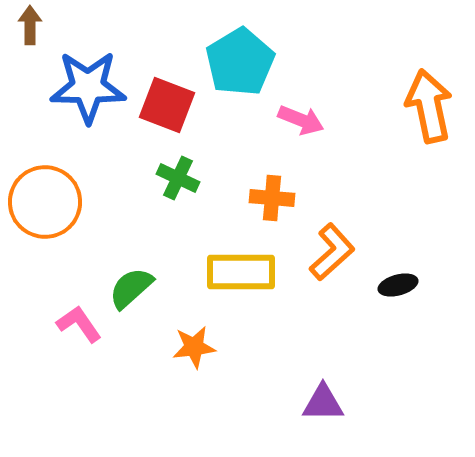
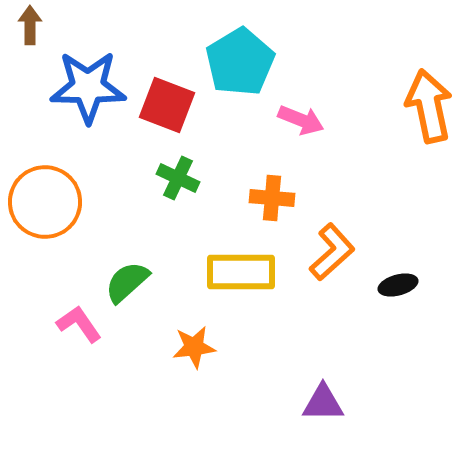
green semicircle: moved 4 px left, 6 px up
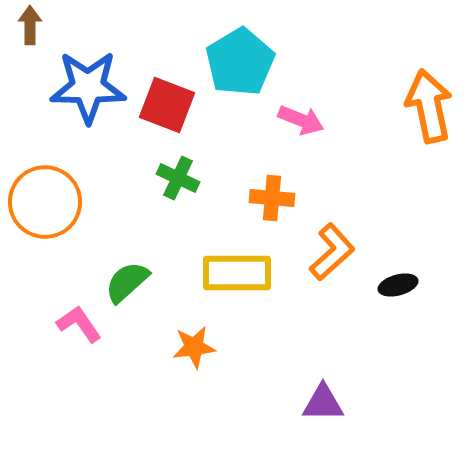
yellow rectangle: moved 4 px left, 1 px down
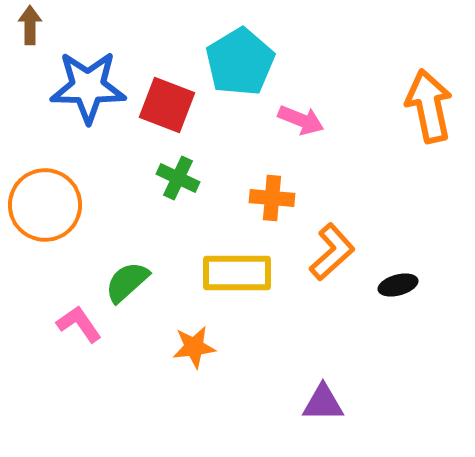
orange circle: moved 3 px down
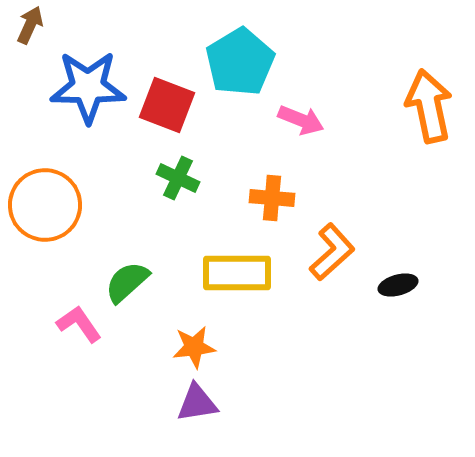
brown arrow: rotated 24 degrees clockwise
purple triangle: moved 126 px left; rotated 9 degrees counterclockwise
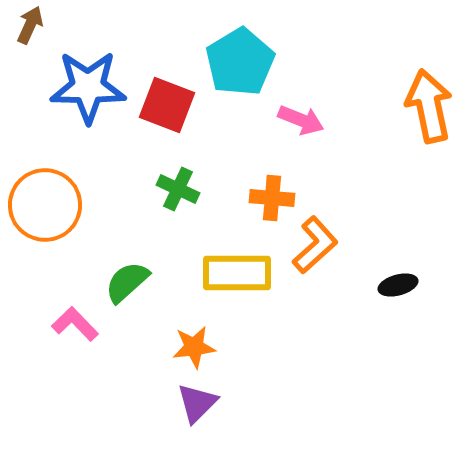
green cross: moved 11 px down
orange L-shape: moved 17 px left, 7 px up
pink L-shape: moved 4 px left; rotated 9 degrees counterclockwise
purple triangle: rotated 36 degrees counterclockwise
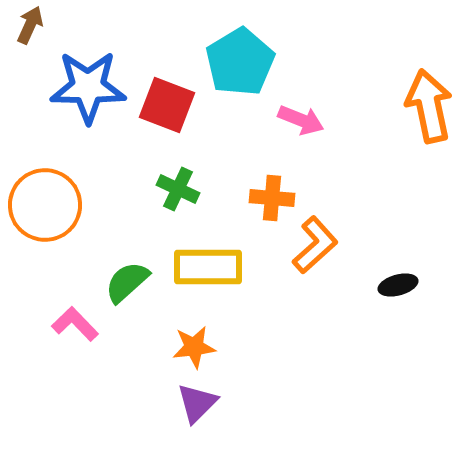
yellow rectangle: moved 29 px left, 6 px up
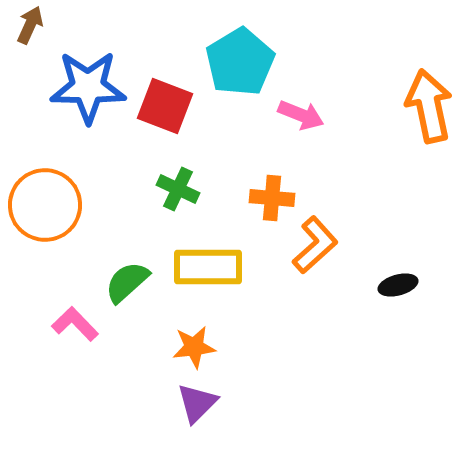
red square: moved 2 px left, 1 px down
pink arrow: moved 5 px up
